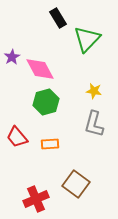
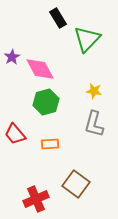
red trapezoid: moved 2 px left, 3 px up
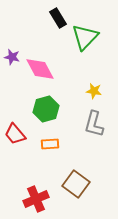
green triangle: moved 2 px left, 2 px up
purple star: rotated 28 degrees counterclockwise
green hexagon: moved 7 px down
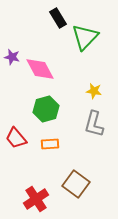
red trapezoid: moved 1 px right, 4 px down
red cross: rotated 10 degrees counterclockwise
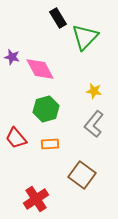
gray L-shape: rotated 24 degrees clockwise
brown square: moved 6 px right, 9 px up
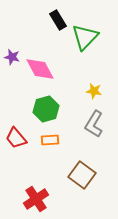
black rectangle: moved 2 px down
gray L-shape: rotated 8 degrees counterclockwise
orange rectangle: moved 4 px up
